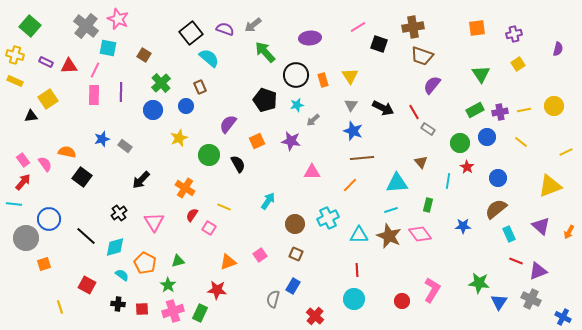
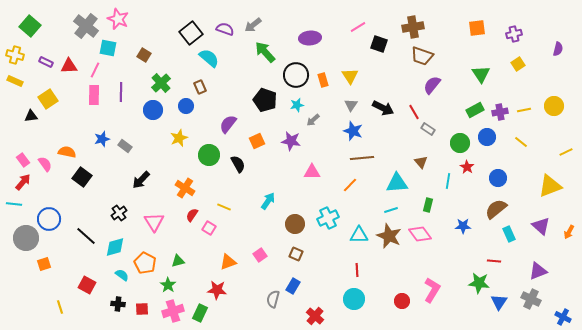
red line at (516, 261): moved 22 px left; rotated 16 degrees counterclockwise
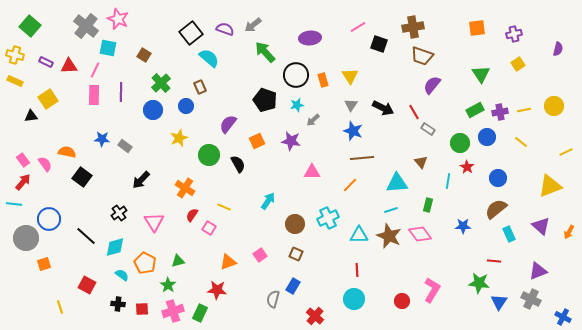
blue star at (102, 139): rotated 21 degrees clockwise
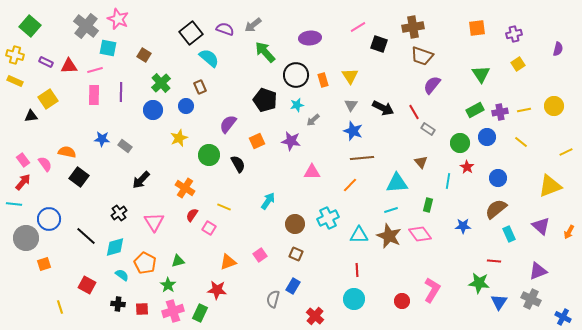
pink line at (95, 70): rotated 49 degrees clockwise
black square at (82, 177): moved 3 px left
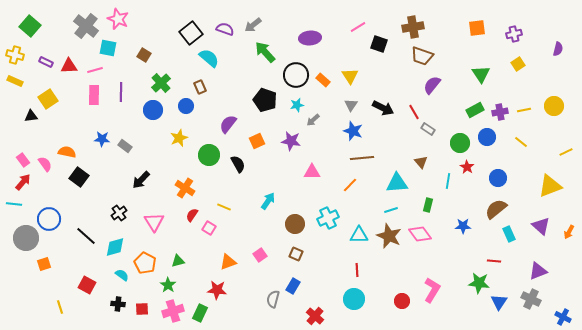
orange rectangle at (323, 80): rotated 32 degrees counterclockwise
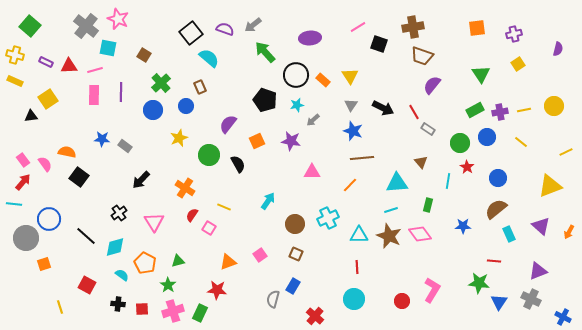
red line at (357, 270): moved 3 px up
